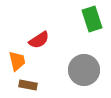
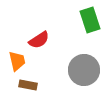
green rectangle: moved 2 px left, 1 px down
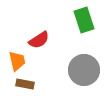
green rectangle: moved 6 px left
brown rectangle: moved 3 px left, 1 px up
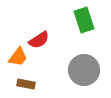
orange trapezoid: moved 1 px right, 4 px up; rotated 50 degrees clockwise
brown rectangle: moved 1 px right
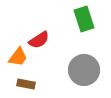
green rectangle: moved 1 px up
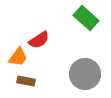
green rectangle: moved 2 px right, 1 px up; rotated 30 degrees counterclockwise
gray circle: moved 1 px right, 4 px down
brown rectangle: moved 3 px up
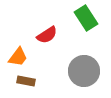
green rectangle: rotated 15 degrees clockwise
red semicircle: moved 8 px right, 5 px up
gray circle: moved 1 px left, 3 px up
